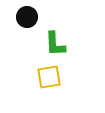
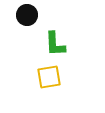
black circle: moved 2 px up
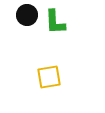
green L-shape: moved 22 px up
